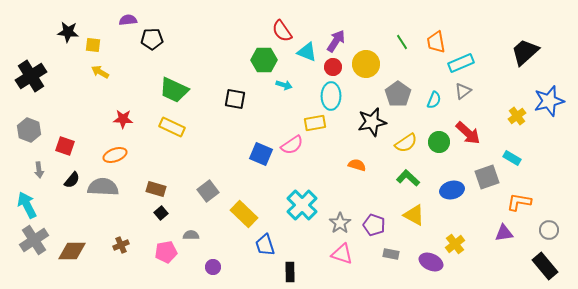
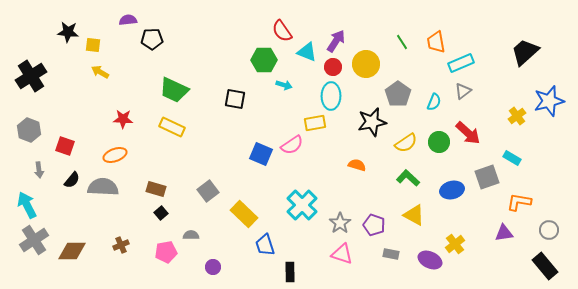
cyan semicircle at (434, 100): moved 2 px down
purple ellipse at (431, 262): moved 1 px left, 2 px up
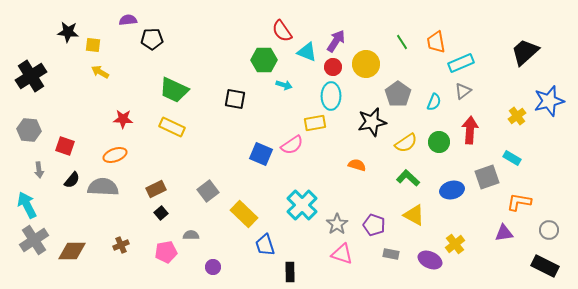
gray hexagon at (29, 130): rotated 15 degrees counterclockwise
red arrow at (468, 133): moved 2 px right, 3 px up; rotated 128 degrees counterclockwise
brown rectangle at (156, 189): rotated 42 degrees counterclockwise
gray star at (340, 223): moved 3 px left, 1 px down
black rectangle at (545, 266): rotated 24 degrees counterclockwise
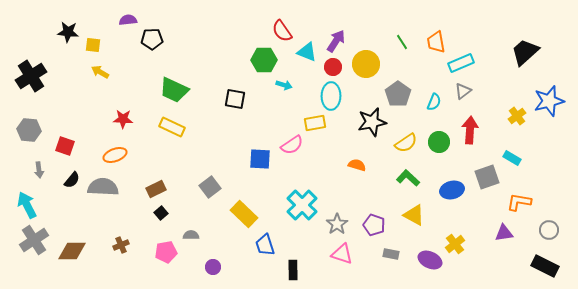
blue square at (261, 154): moved 1 px left, 5 px down; rotated 20 degrees counterclockwise
gray square at (208, 191): moved 2 px right, 4 px up
black rectangle at (290, 272): moved 3 px right, 2 px up
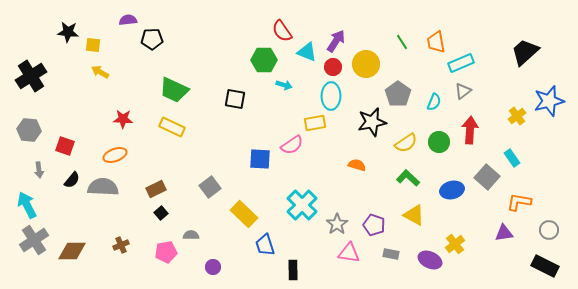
cyan rectangle at (512, 158): rotated 24 degrees clockwise
gray square at (487, 177): rotated 30 degrees counterclockwise
pink triangle at (342, 254): moved 7 px right, 1 px up; rotated 10 degrees counterclockwise
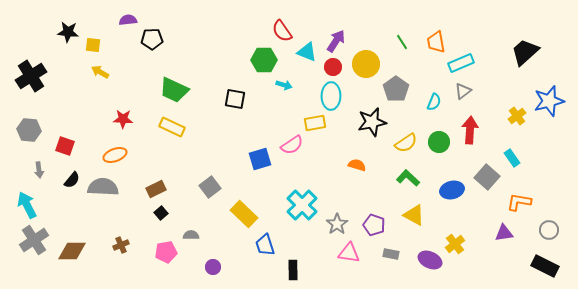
gray pentagon at (398, 94): moved 2 px left, 5 px up
blue square at (260, 159): rotated 20 degrees counterclockwise
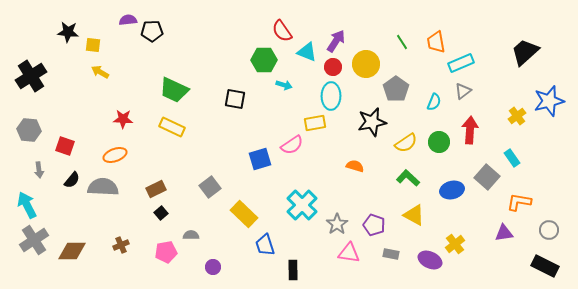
black pentagon at (152, 39): moved 8 px up
orange semicircle at (357, 165): moved 2 px left, 1 px down
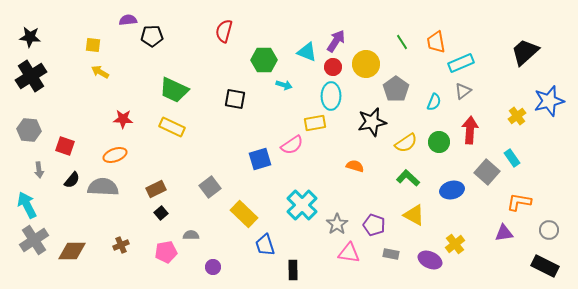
black pentagon at (152, 31): moved 5 px down
red semicircle at (282, 31): moved 58 px left; rotated 50 degrees clockwise
black star at (68, 32): moved 38 px left, 5 px down
gray square at (487, 177): moved 5 px up
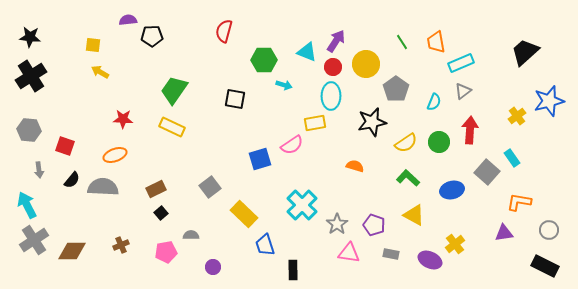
green trapezoid at (174, 90): rotated 100 degrees clockwise
